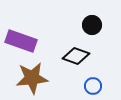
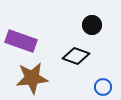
blue circle: moved 10 px right, 1 px down
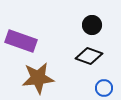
black diamond: moved 13 px right
brown star: moved 6 px right
blue circle: moved 1 px right, 1 px down
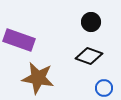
black circle: moved 1 px left, 3 px up
purple rectangle: moved 2 px left, 1 px up
brown star: rotated 16 degrees clockwise
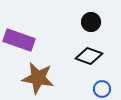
blue circle: moved 2 px left, 1 px down
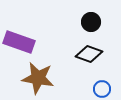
purple rectangle: moved 2 px down
black diamond: moved 2 px up
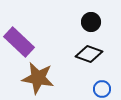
purple rectangle: rotated 24 degrees clockwise
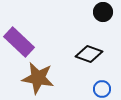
black circle: moved 12 px right, 10 px up
